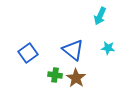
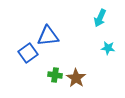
cyan arrow: moved 2 px down
blue triangle: moved 25 px left, 14 px up; rotated 45 degrees counterclockwise
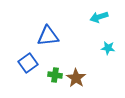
cyan arrow: moved 1 px left, 1 px up; rotated 48 degrees clockwise
blue square: moved 10 px down
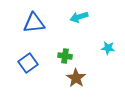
cyan arrow: moved 20 px left
blue triangle: moved 14 px left, 13 px up
green cross: moved 10 px right, 19 px up
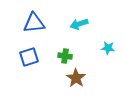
cyan arrow: moved 7 px down
blue square: moved 1 px right, 6 px up; rotated 18 degrees clockwise
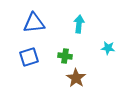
cyan arrow: rotated 114 degrees clockwise
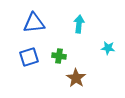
green cross: moved 6 px left
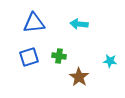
cyan arrow: rotated 90 degrees counterclockwise
cyan star: moved 2 px right, 13 px down
brown star: moved 3 px right, 1 px up
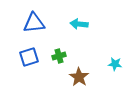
green cross: rotated 24 degrees counterclockwise
cyan star: moved 5 px right, 3 px down
